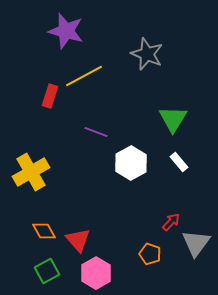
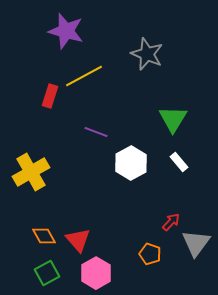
orange diamond: moved 5 px down
green square: moved 2 px down
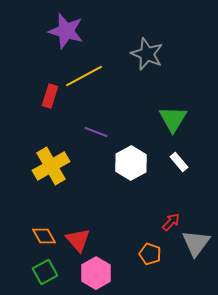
yellow cross: moved 20 px right, 6 px up
green square: moved 2 px left, 1 px up
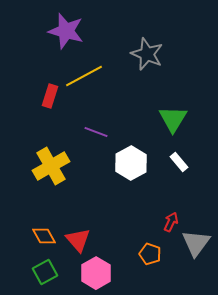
red arrow: rotated 18 degrees counterclockwise
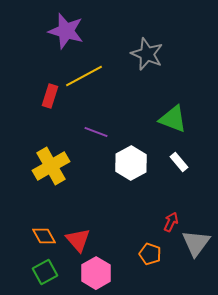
green triangle: rotated 40 degrees counterclockwise
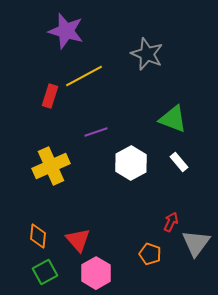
purple line: rotated 40 degrees counterclockwise
yellow cross: rotated 6 degrees clockwise
orange diamond: moved 6 px left; rotated 35 degrees clockwise
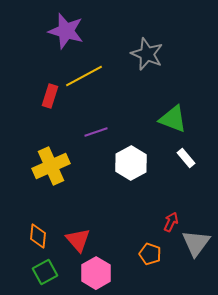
white rectangle: moved 7 px right, 4 px up
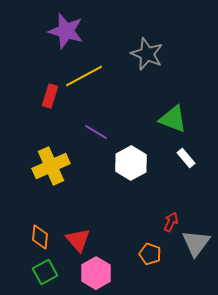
purple line: rotated 50 degrees clockwise
orange diamond: moved 2 px right, 1 px down
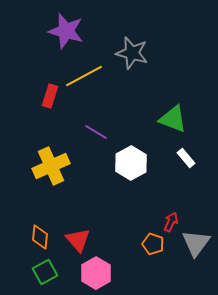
gray star: moved 15 px left, 1 px up; rotated 8 degrees counterclockwise
orange pentagon: moved 3 px right, 10 px up
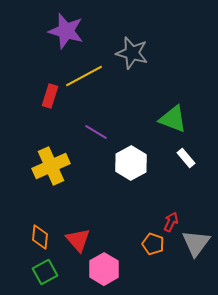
pink hexagon: moved 8 px right, 4 px up
